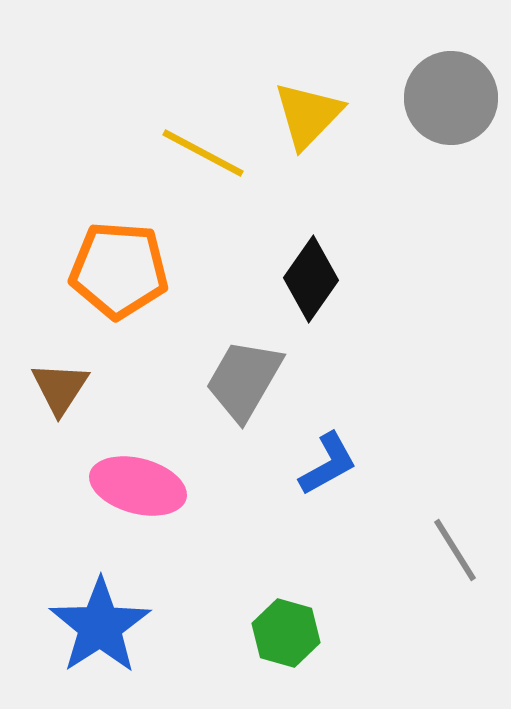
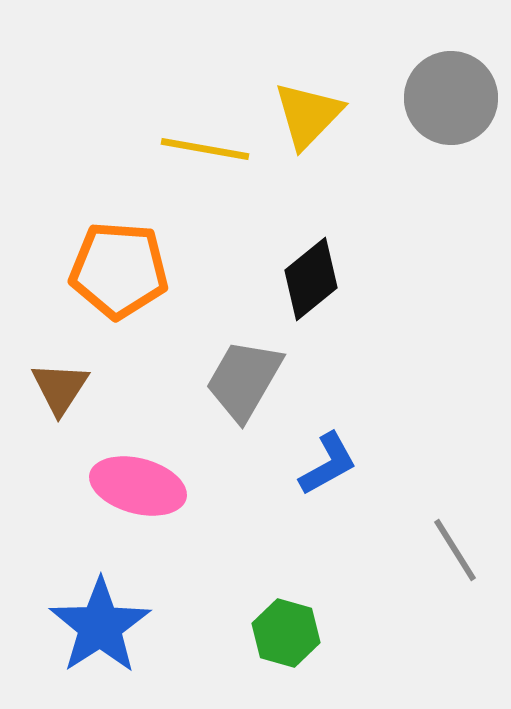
yellow line: moved 2 px right, 4 px up; rotated 18 degrees counterclockwise
black diamond: rotated 16 degrees clockwise
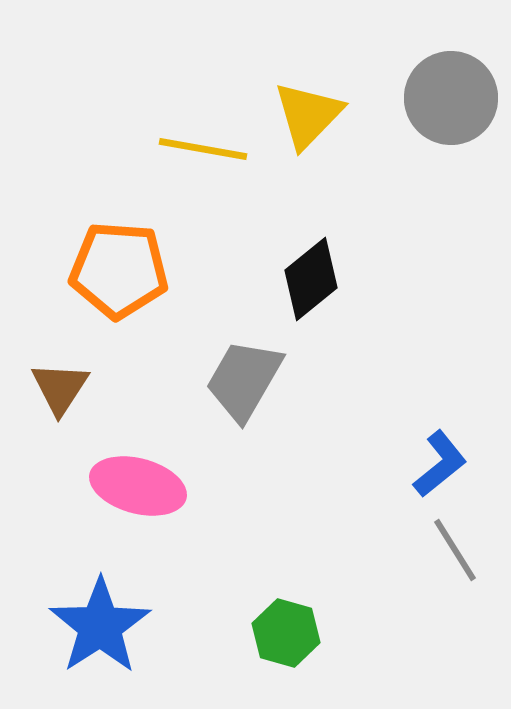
yellow line: moved 2 px left
blue L-shape: moved 112 px right; rotated 10 degrees counterclockwise
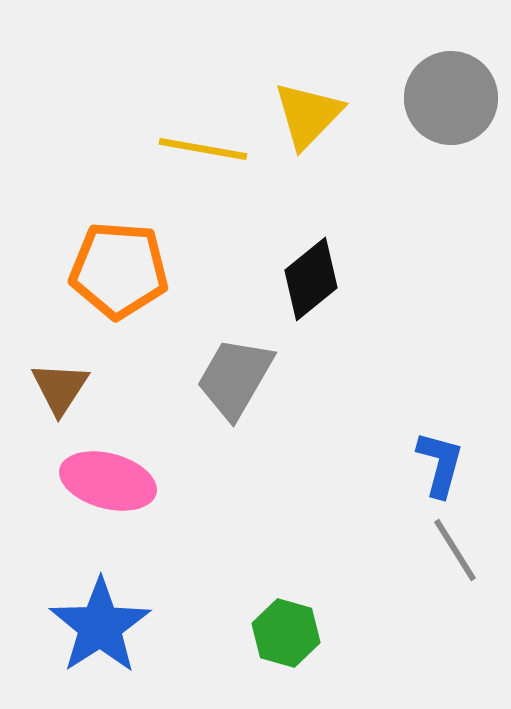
gray trapezoid: moved 9 px left, 2 px up
blue L-shape: rotated 36 degrees counterclockwise
pink ellipse: moved 30 px left, 5 px up
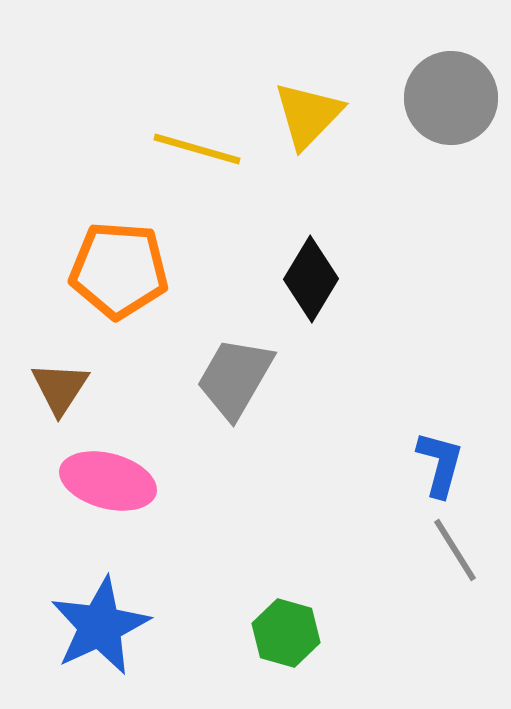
yellow line: moved 6 px left; rotated 6 degrees clockwise
black diamond: rotated 20 degrees counterclockwise
blue star: rotated 8 degrees clockwise
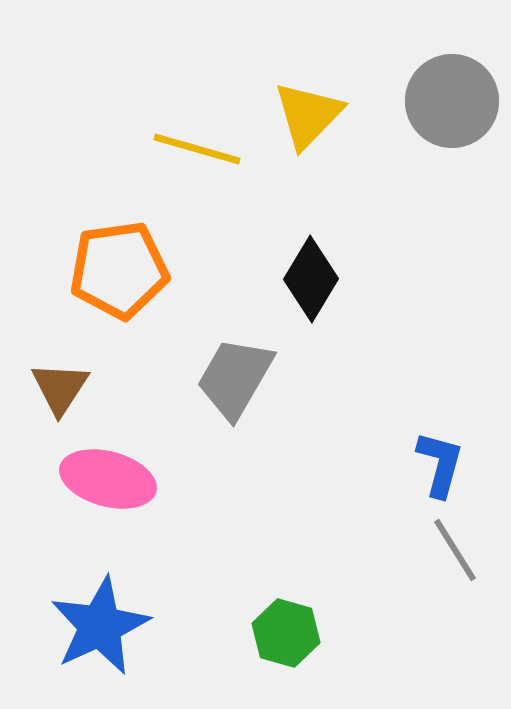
gray circle: moved 1 px right, 3 px down
orange pentagon: rotated 12 degrees counterclockwise
pink ellipse: moved 2 px up
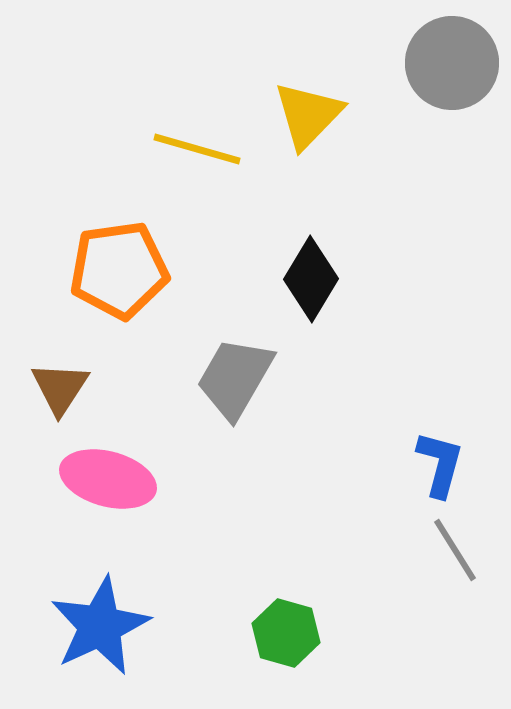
gray circle: moved 38 px up
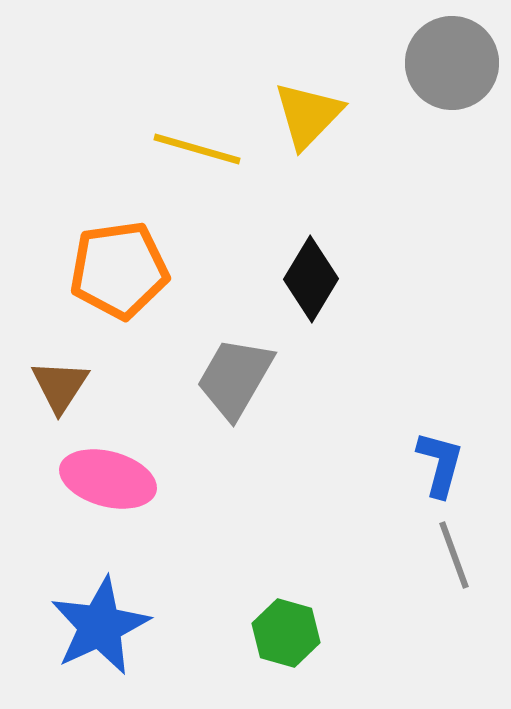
brown triangle: moved 2 px up
gray line: moved 1 px left, 5 px down; rotated 12 degrees clockwise
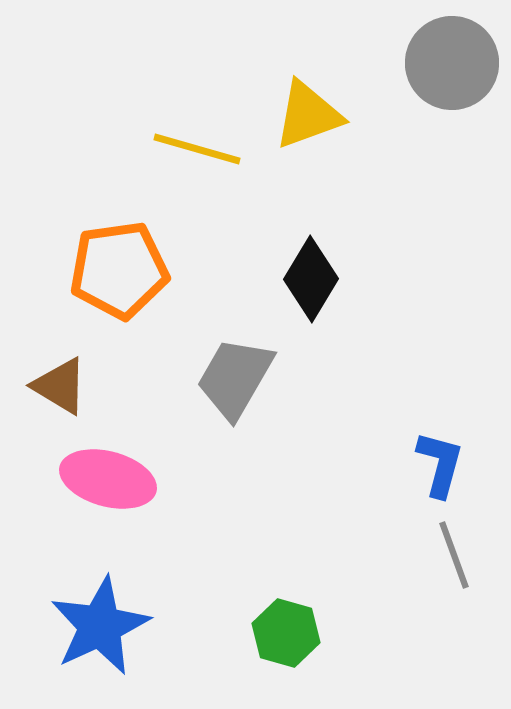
yellow triangle: rotated 26 degrees clockwise
brown triangle: rotated 32 degrees counterclockwise
